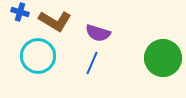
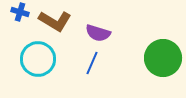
cyan circle: moved 3 px down
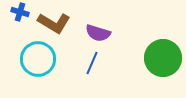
brown L-shape: moved 1 px left, 2 px down
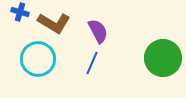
purple semicircle: moved 2 px up; rotated 135 degrees counterclockwise
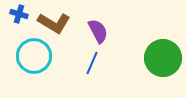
blue cross: moved 1 px left, 2 px down
cyan circle: moved 4 px left, 3 px up
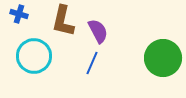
brown L-shape: moved 9 px right, 2 px up; rotated 72 degrees clockwise
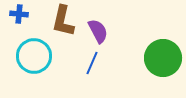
blue cross: rotated 12 degrees counterclockwise
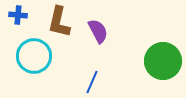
blue cross: moved 1 px left, 1 px down
brown L-shape: moved 4 px left, 1 px down
green circle: moved 3 px down
blue line: moved 19 px down
